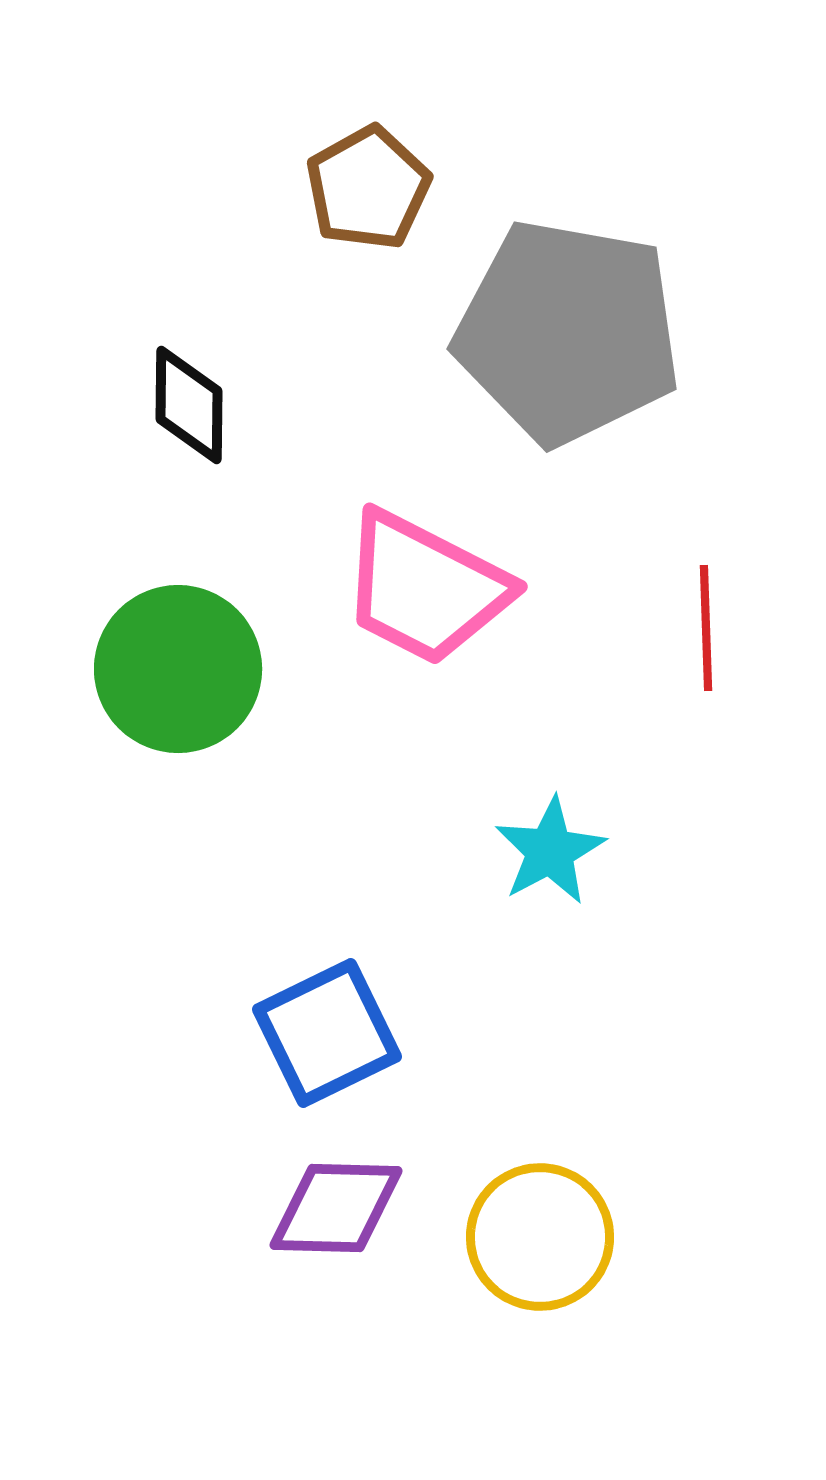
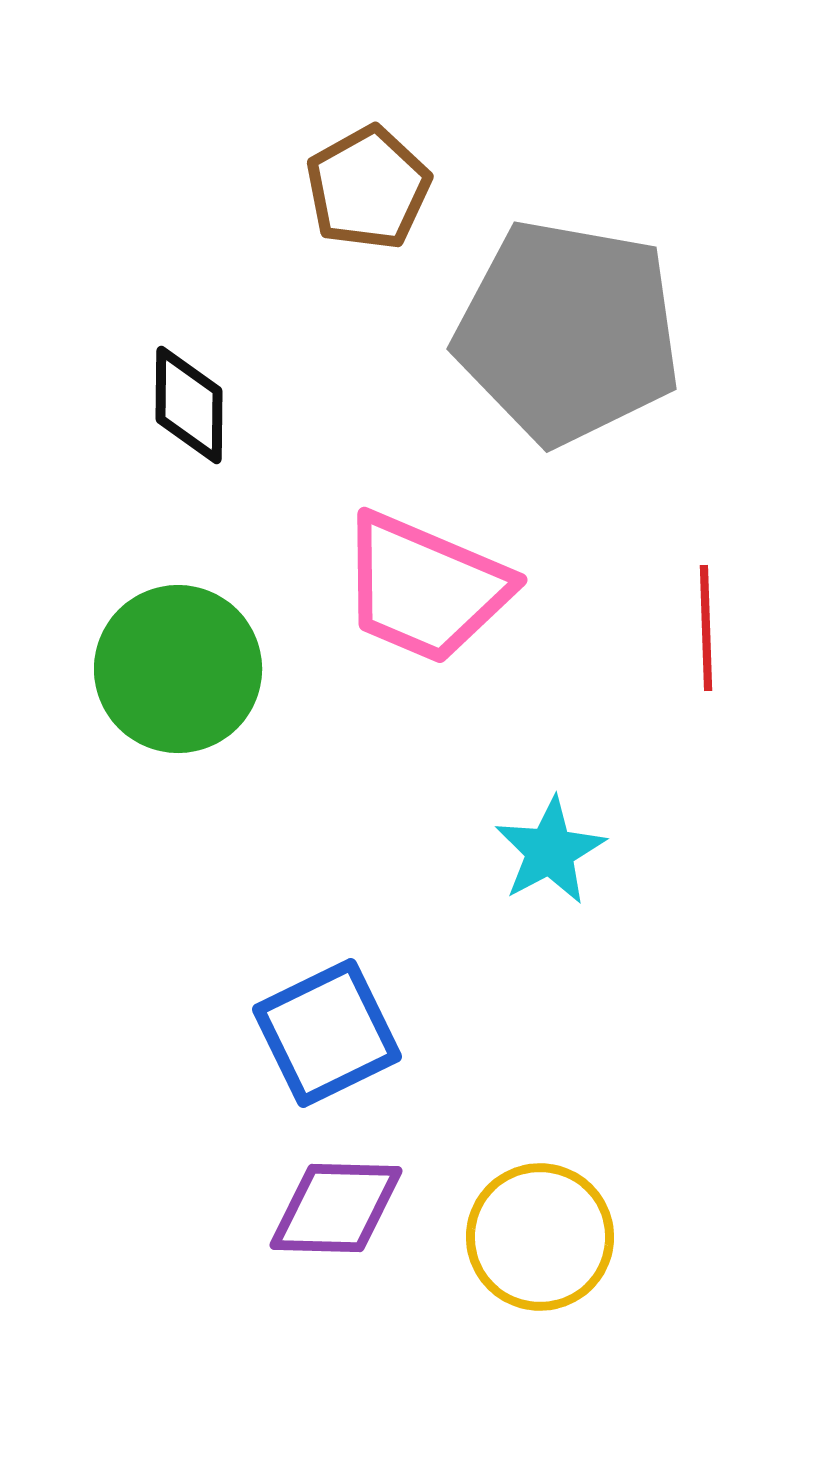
pink trapezoid: rotated 4 degrees counterclockwise
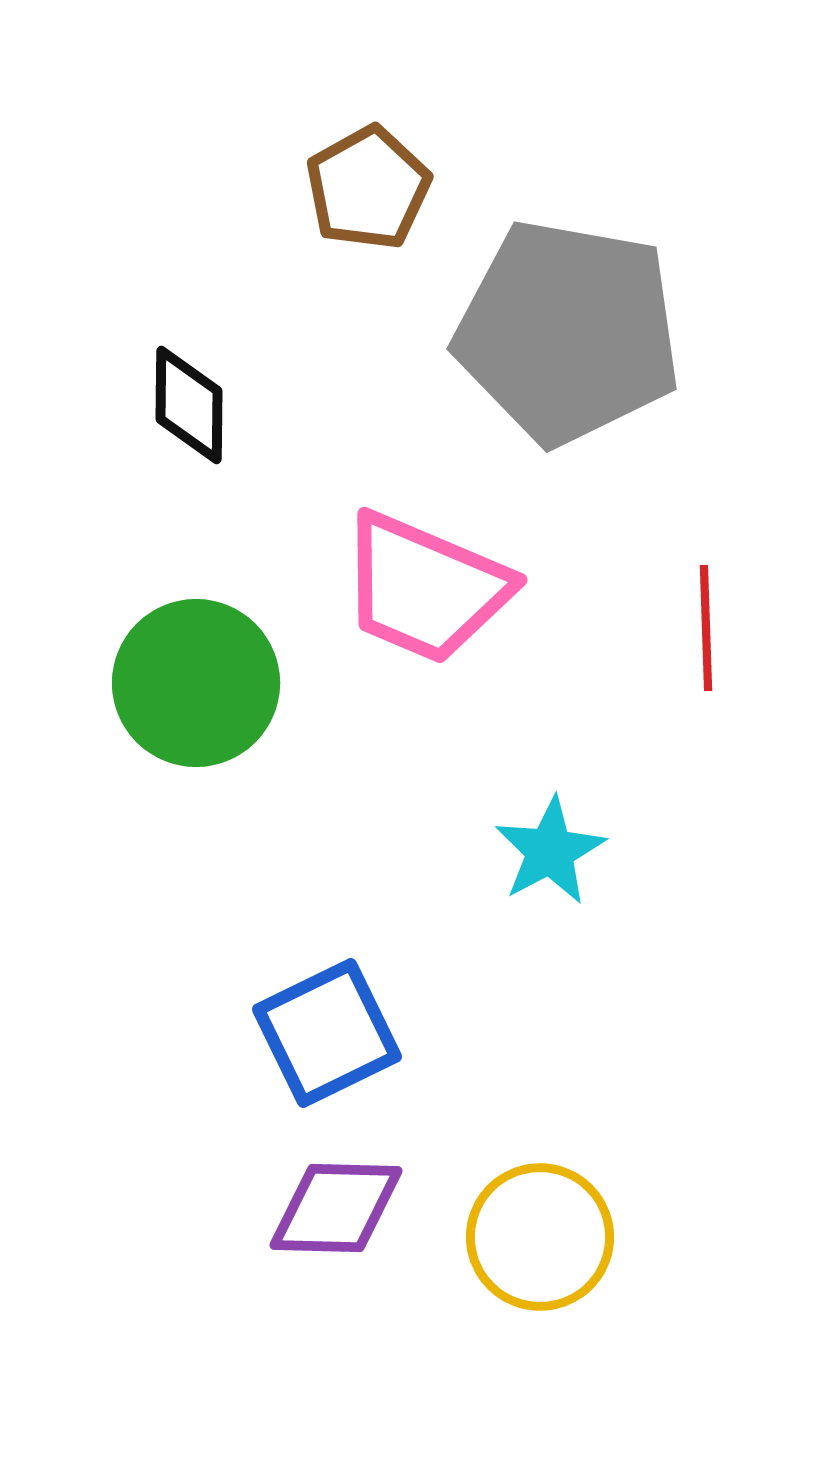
green circle: moved 18 px right, 14 px down
